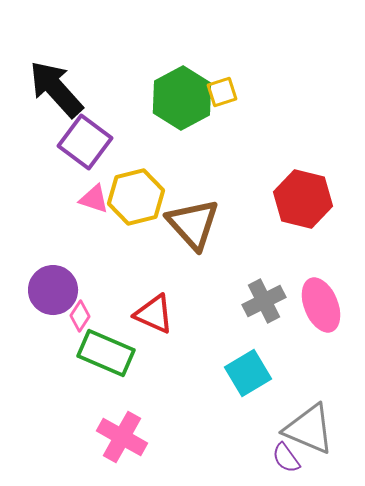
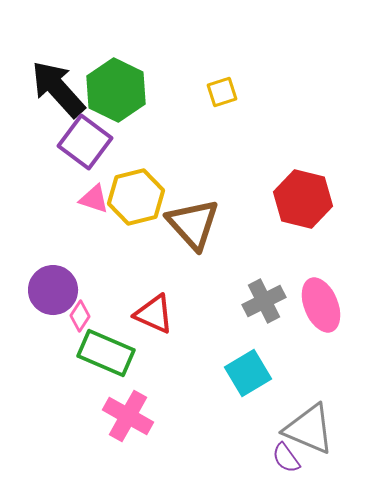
black arrow: moved 2 px right
green hexagon: moved 66 px left, 8 px up; rotated 6 degrees counterclockwise
pink cross: moved 6 px right, 21 px up
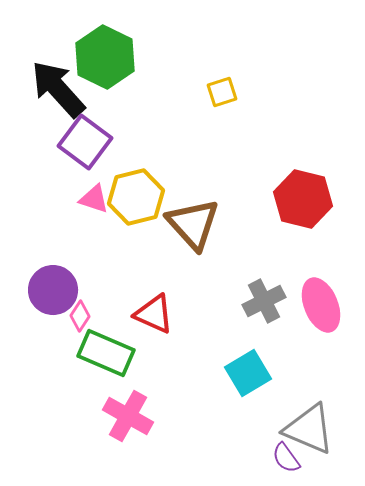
green hexagon: moved 11 px left, 33 px up
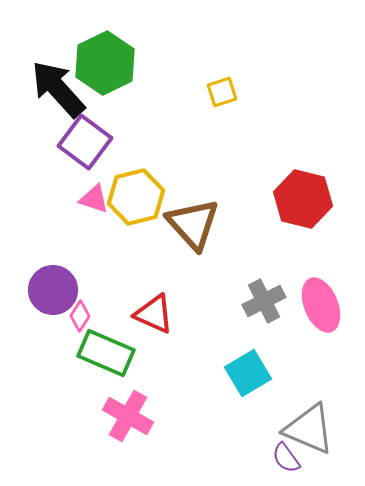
green hexagon: moved 6 px down; rotated 8 degrees clockwise
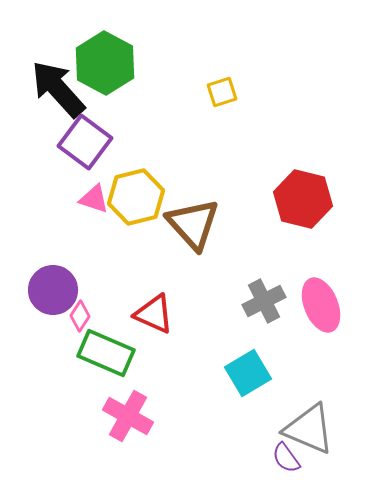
green hexagon: rotated 6 degrees counterclockwise
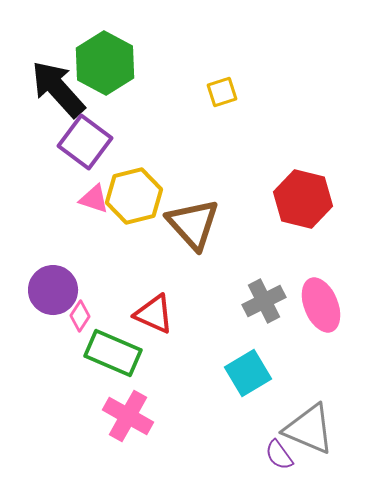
yellow hexagon: moved 2 px left, 1 px up
green rectangle: moved 7 px right
purple semicircle: moved 7 px left, 3 px up
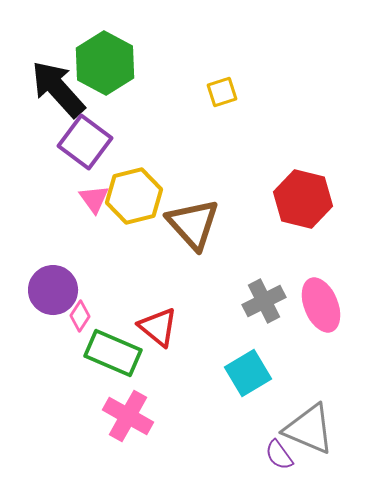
pink triangle: rotated 36 degrees clockwise
red triangle: moved 4 px right, 13 px down; rotated 15 degrees clockwise
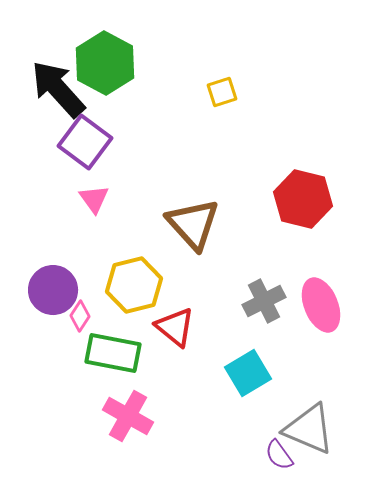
yellow hexagon: moved 89 px down
red triangle: moved 17 px right
green rectangle: rotated 12 degrees counterclockwise
